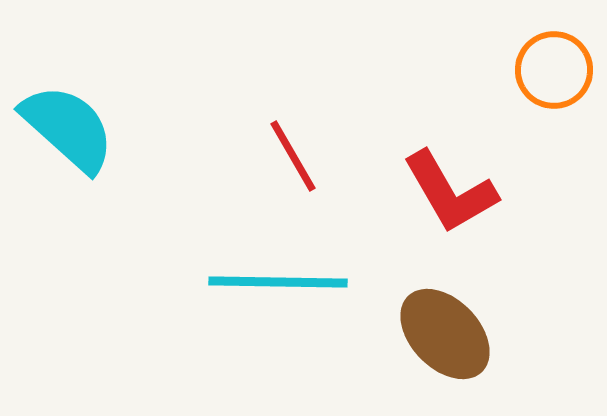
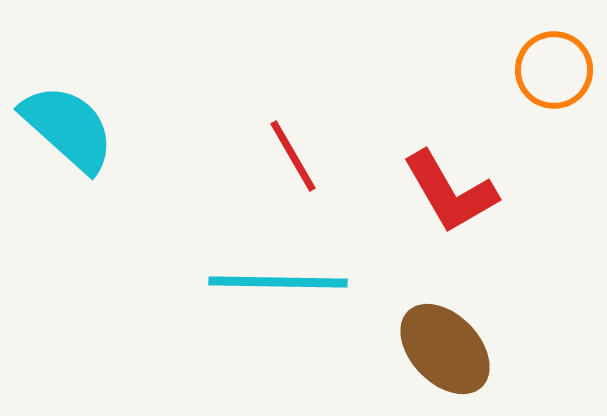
brown ellipse: moved 15 px down
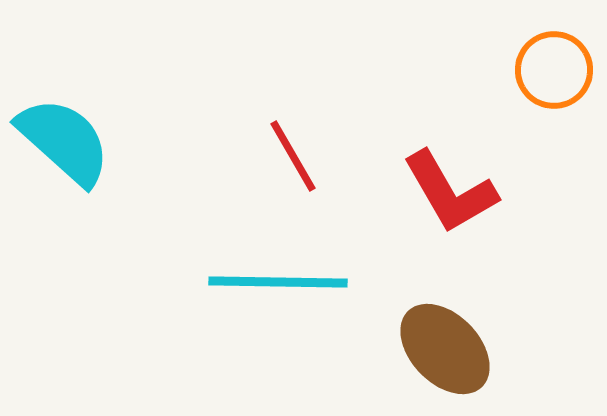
cyan semicircle: moved 4 px left, 13 px down
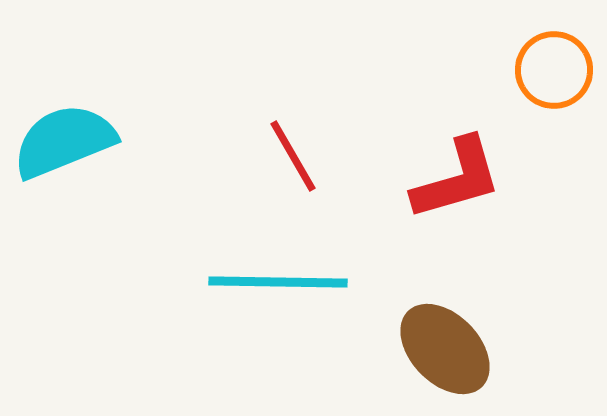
cyan semicircle: rotated 64 degrees counterclockwise
red L-shape: moved 7 px right, 13 px up; rotated 76 degrees counterclockwise
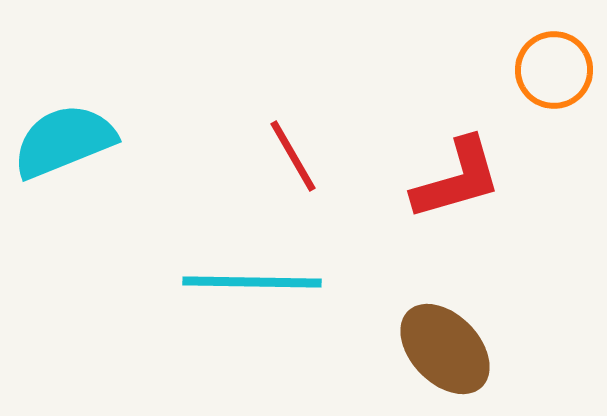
cyan line: moved 26 px left
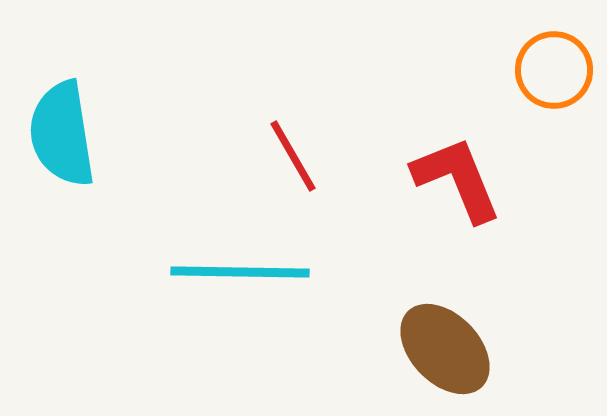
cyan semicircle: moved 2 px left, 7 px up; rotated 77 degrees counterclockwise
red L-shape: rotated 96 degrees counterclockwise
cyan line: moved 12 px left, 10 px up
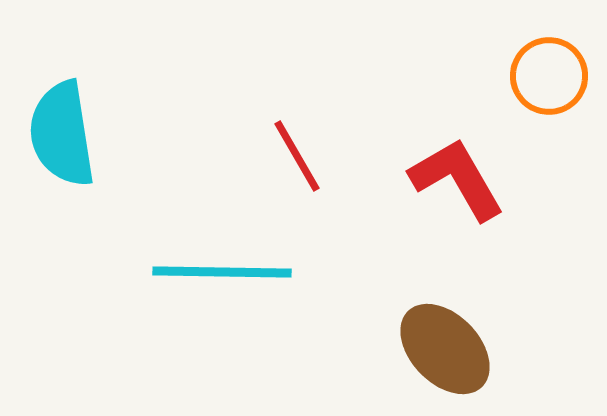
orange circle: moved 5 px left, 6 px down
red line: moved 4 px right
red L-shape: rotated 8 degrees counterclockwise
cyan line: moved 18 px left
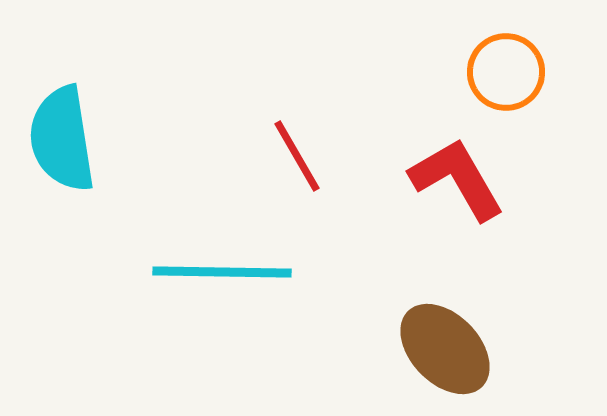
orange circle: moved 43 px left, 4 px up
cyan semicircle: moved 5 px down
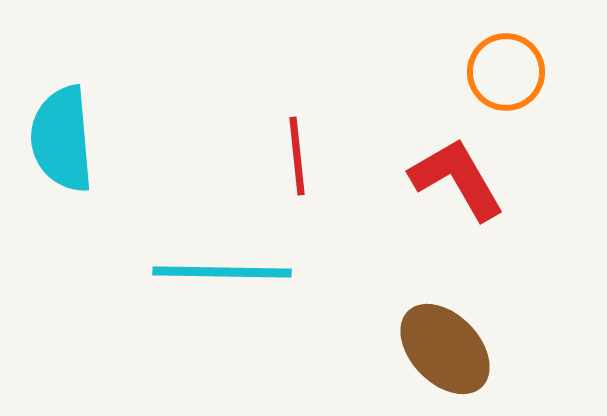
cyan semicircle: rotated 4 degrees clockwise
red line: rotated 24 degrees clockwise
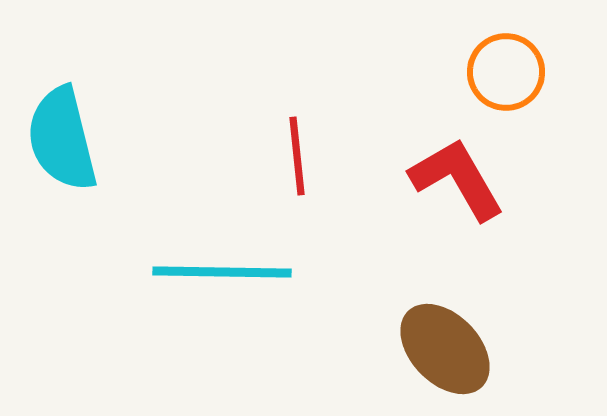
cyan semicircle: rotated 9 degrees counterclockwise
